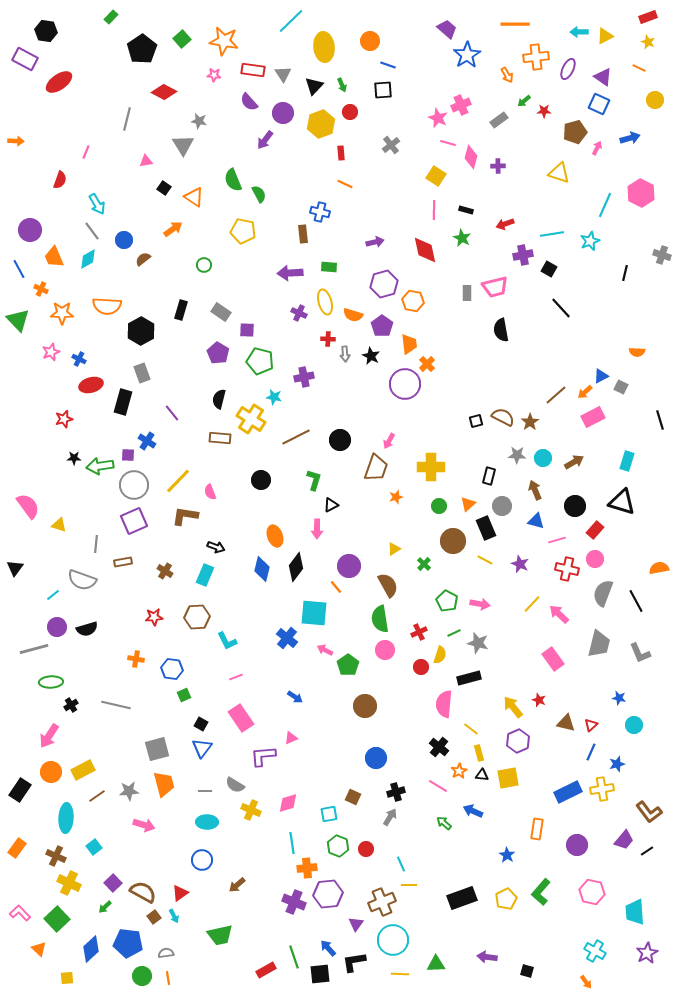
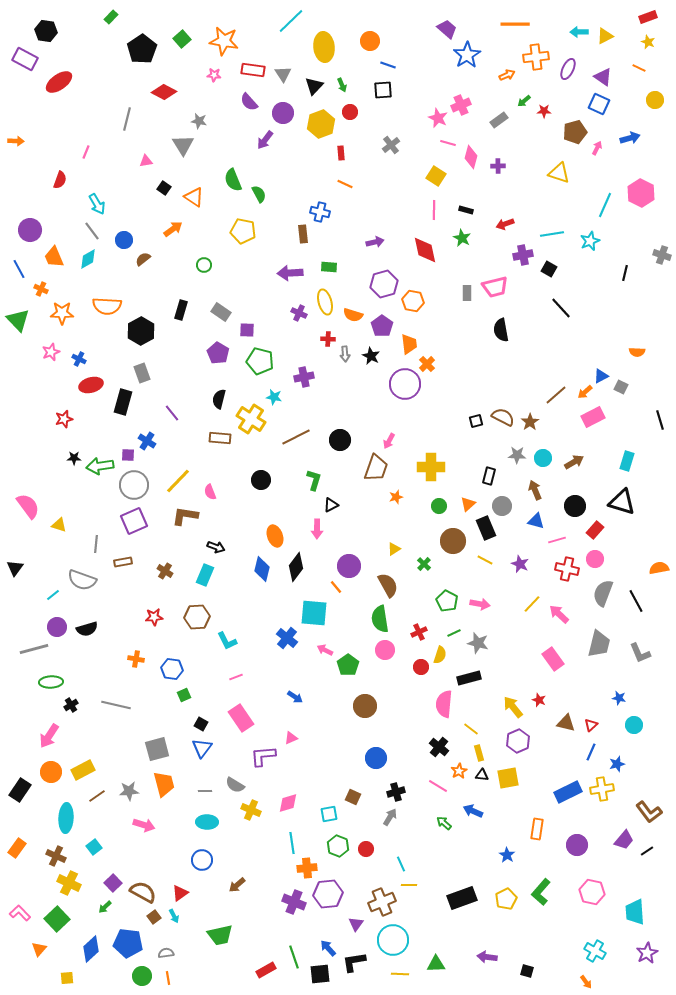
orange arrow at (507, 75): rotated 84 degrees counterclockwise
orange triangle at (39, 949): rotated 28 degrees clockwise
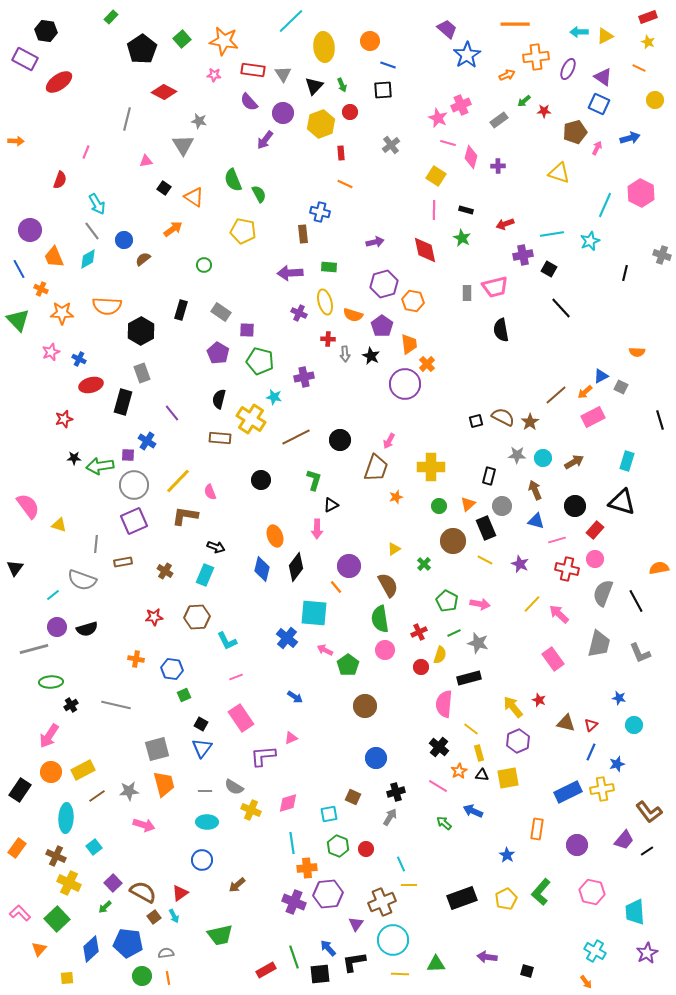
gray semicircle at (235, 785): moved 1 px left, 2 px down
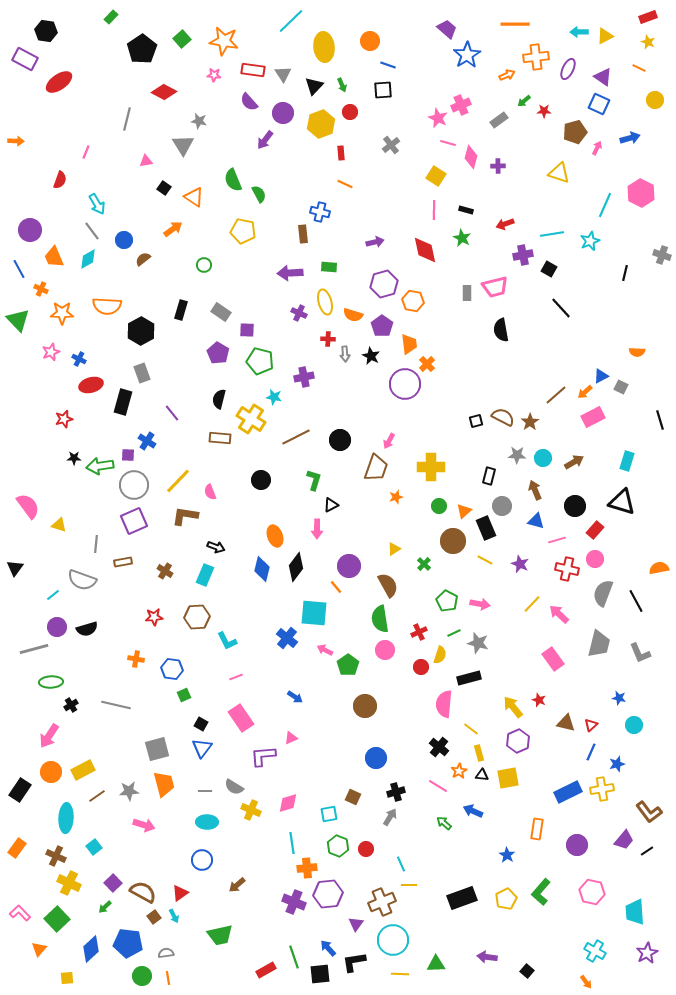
orange triangle at (468, 504): moved 4 px left, 7 px down
black square at (527, 971): rotated 24 degrees clockwise
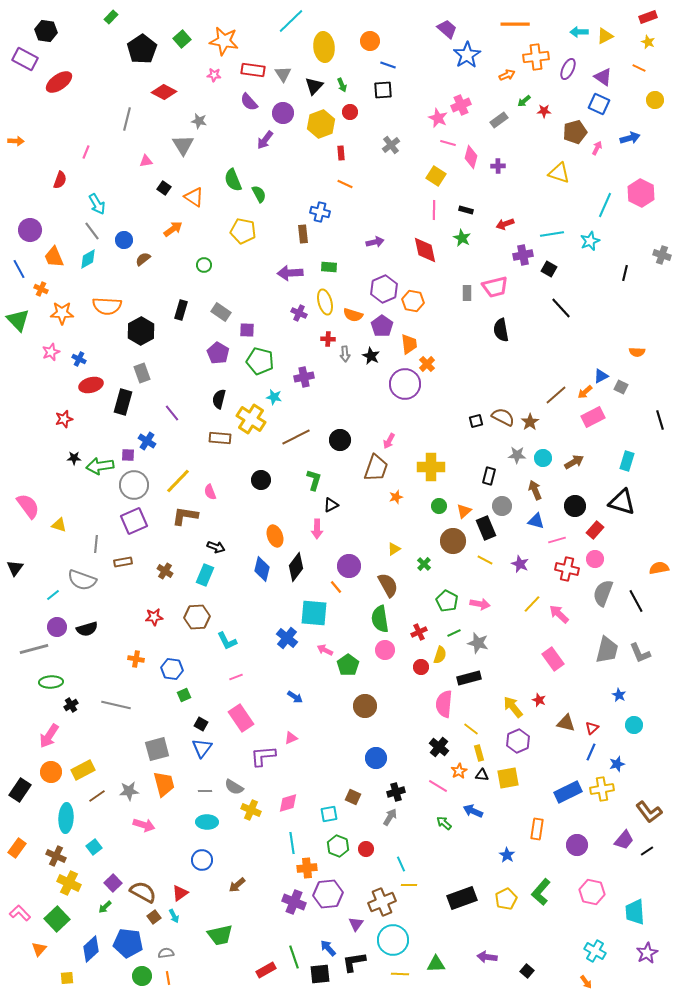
purple hexagon at (384, 284): moved 5 px down; rotated 8 degrees counterclockwise
gray trapezoid at (599, 644): moved 8 px right, 6 px down
blue star at (619, 698): moved 3 px up; rotated 16 degrees clockwise
red triangle at (591, 725): moved 1 px right, 3 px down
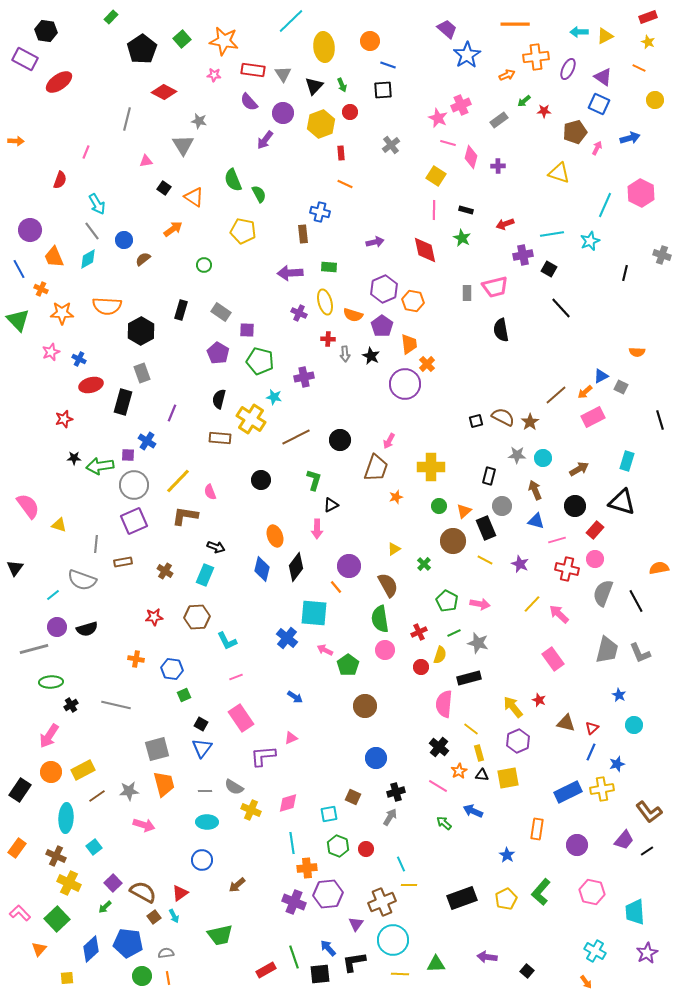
purple line at (172, 413): rotated 60 degrees clockwise
brown arrow at (574, 462): moved 5 px right, 7 px down
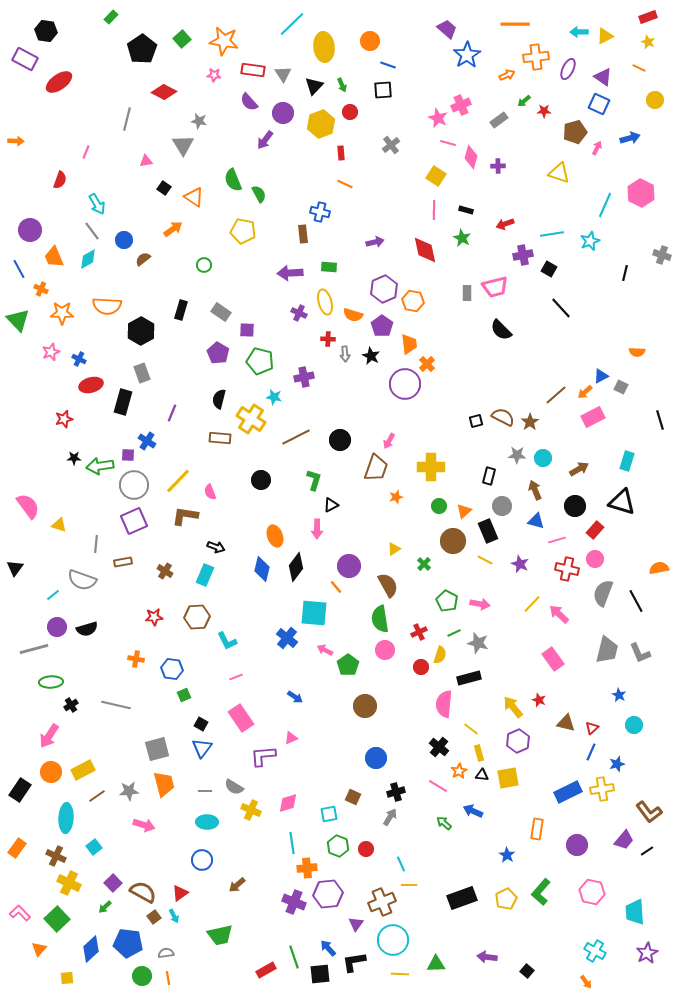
cyan line at (291, 21): moved 1 px right, 3 px down
black semicircle at (501, 330): rotated 35 degrees counterclockwise
black rectangle at (486, 528): moved 2 px right, 3 px down
